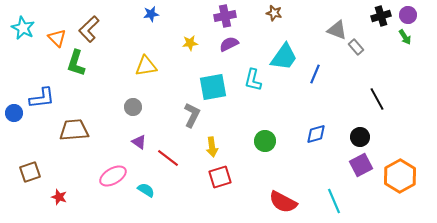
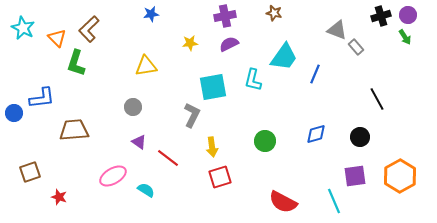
purple square: moved 6 px left, 11 px down; rotated 20 degrees clockwise
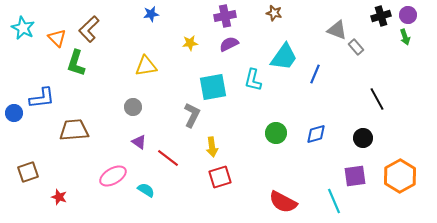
green arrow: rotated 14 degrees clockwise
black circle: moved 3 px right, 1 px down
green circle: moved 11 px right, 8 px up
brown square: moved 2 px left
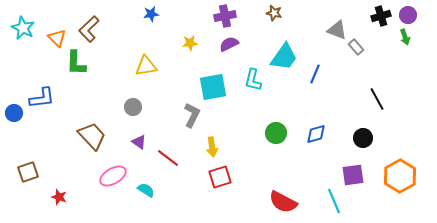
green L-shape: rotated 16 degrees counterclockwise
brown trapezoid: moved 18 px right, 6 px down; rotated 52 degrees clockwise
purple square: moved 2 px left, 1 px up
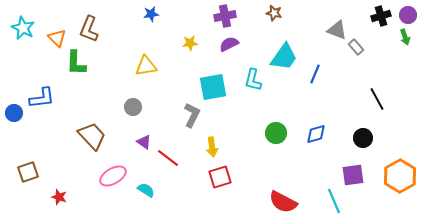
brown L-shape: rotated 24 degrees counterclockwise
purple triangle: moved 5 px right
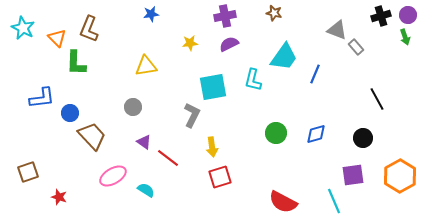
blue circle: moved 56 px right
